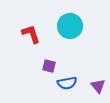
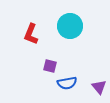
red L-shape: rotated 140 degrees counterclockwise
purple square: moved 1 px right
purple triangle: moved 1 px right, 1 px down
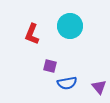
red L-shape: moved 1 px right
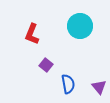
cyan circle: moved 10 px right
purple square: moved 4 px left, 1 px up; rotated 24 degrees clockwise
blue semicircle: moved 1 px right, 1 px down; rotated 90 degrees counterclockwise
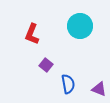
purple triangle: moved 2 px down; rotated 28 degrees counterclockwise
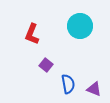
purple triangle: moved 5 px left
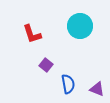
red L-shape: rotated 40 degrees counterclockwise
purple triangle: moved 3 px right
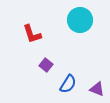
cyan circle: moved 6 px up
blue semicircle: rotated 42 degrees clockwise
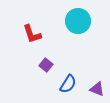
cyan circle: moved 2 px left, 1 px down
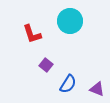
cyan circle: moved 8 px left
